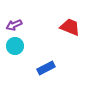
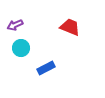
purple arrow: moved 1 px right
cyan circle: moved 6 px right, 2 px down
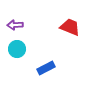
purple arrow: rotated 21 degrees clockwise
cyan circle: moved 4 px left, 1 px down
